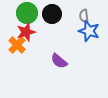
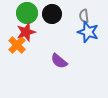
blue star: moved 1 px left, 1 px down
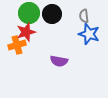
green circle: moved 2 px right
blue star: moved 1 px right, 2 px down
orange cross: rotated 30 degrees clockwise
purple semicircle: rotated 30 degrees counterclockwise
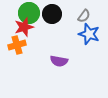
gray semicircle: rotated 136 degrees counterclockwise
red star: moved 2 px left, 5 px up
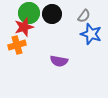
blue star: moved 2 px right
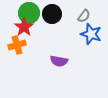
red star: rotated 18 degrees counterclockwise
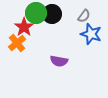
green circle: moved 7 px right
orange cross: moved 2 px up; rotated 24 degrees counterclockwise
